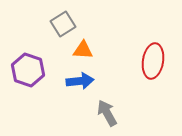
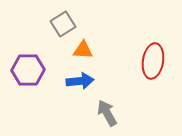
purple hexagon: rotated 20 degrees counterclockwise
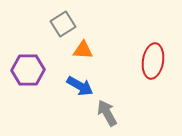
blue arrow: moved 5 px down; rotated 36 degrees clockwise
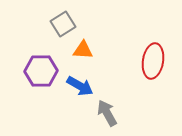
purple hexagon: moved 13 px right, 1 px down
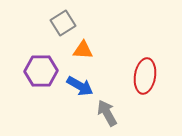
gray square: moved 1 px up
red ellipse: moved 8 px left, 15 px down
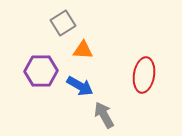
red ellipse: moved 1 px left, 1 px up
gray arrow: moved 3 px left, 2 px down
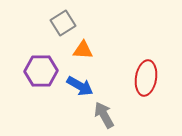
red ellipse: moved 2 px right, 3 px down
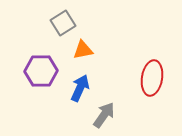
orange triangle: rotated 15 degrees counterclockwise
red ellipse: moved 6 px right
blue arrow: moved 2 px down; rotated 96 degrees counterclockwise
gray arrow: rotated 64 degrees clockwise
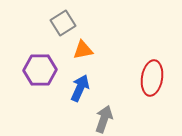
purple hexagon: moved 1 px left, 1 px up
gray arrow: moved 4 px down; rotated 16 degrees counterclockwise
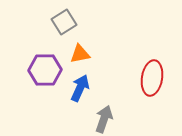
gray square: moved 1 px right, 1 px up
orange triangle: moved 3 px left, 4 px down
purple hexagon: moved 5 px right
